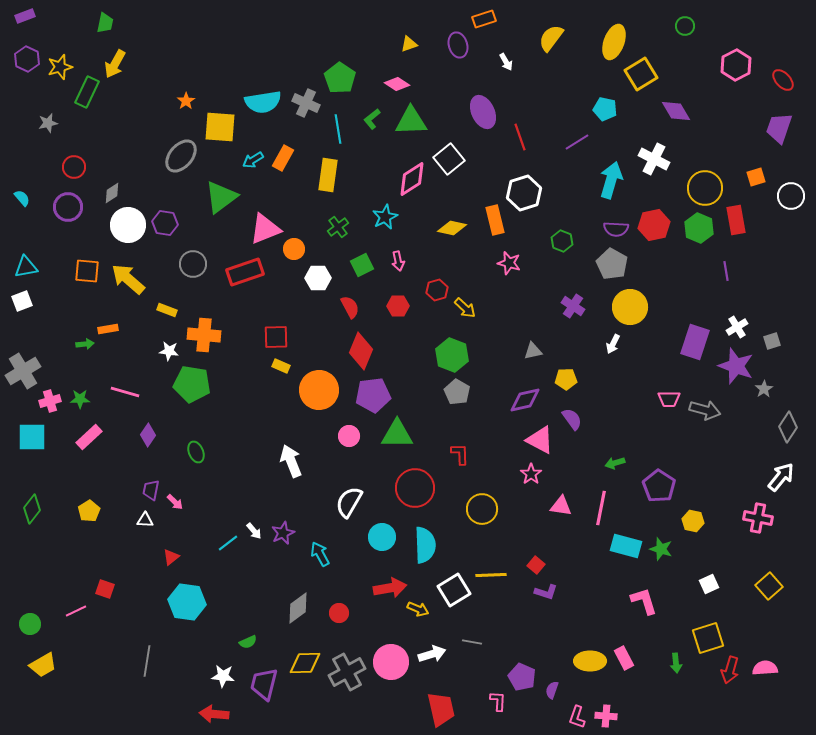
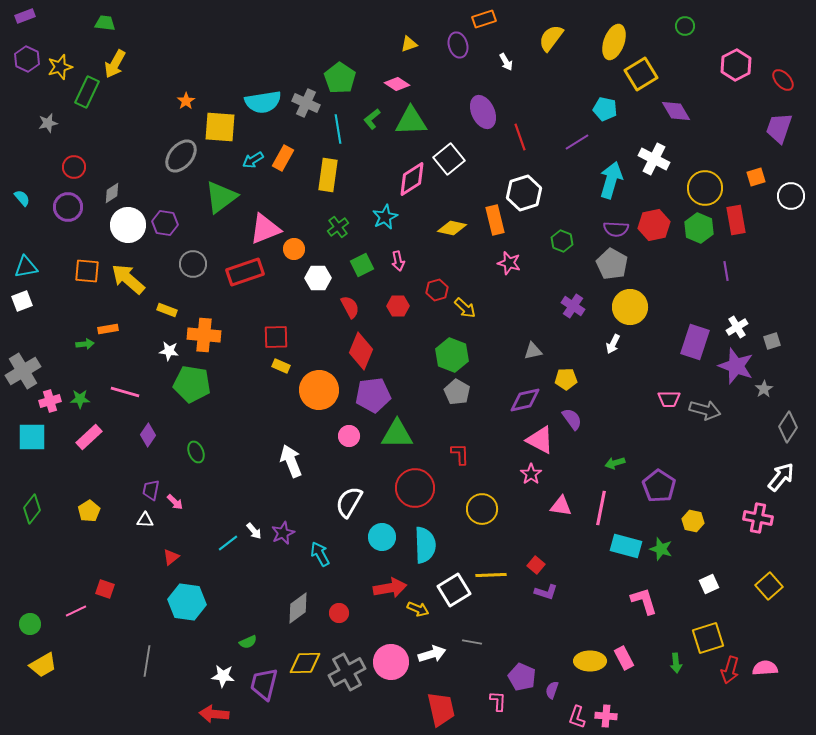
green trapezoid at (105, 23): rotated 95 degrees counterclockwise
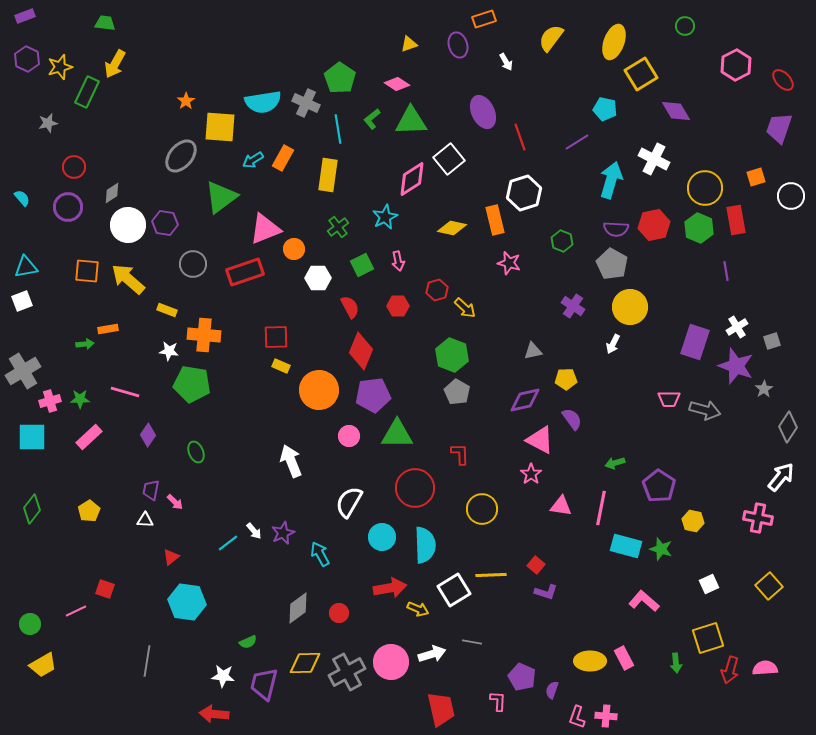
pink L-shape at (644, 601): rotated 32 degrees counterclockwise
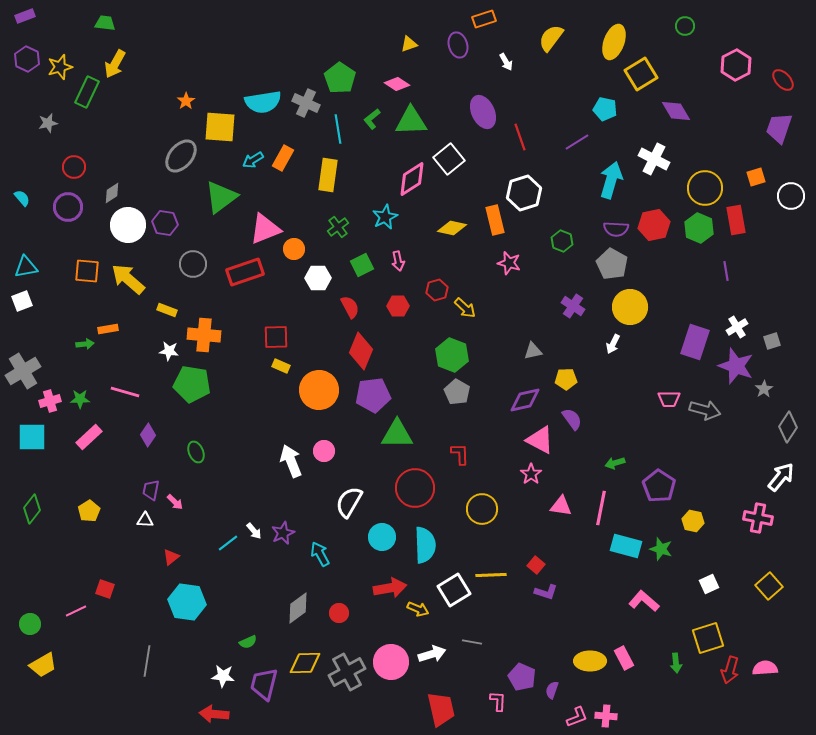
pink circle at (349, 436): moved 25 px left, 15 px down
pink L-shape at (577, 717): rotated 130 degrees counterclockwise
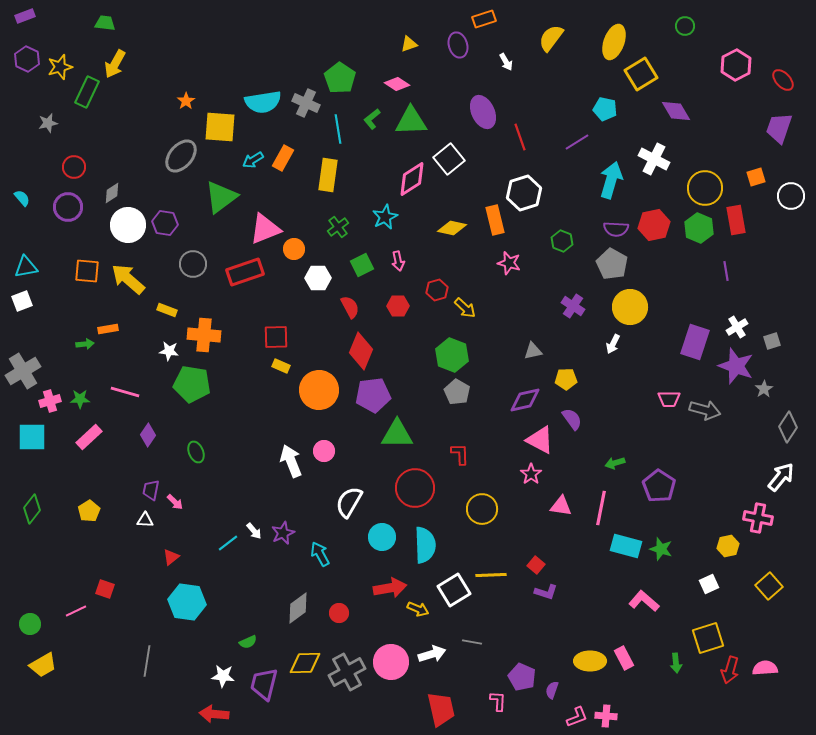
yellow hexagon at (693, 521): moved 35 px right, 25 px down; rotated 25 degrees counterclockwise
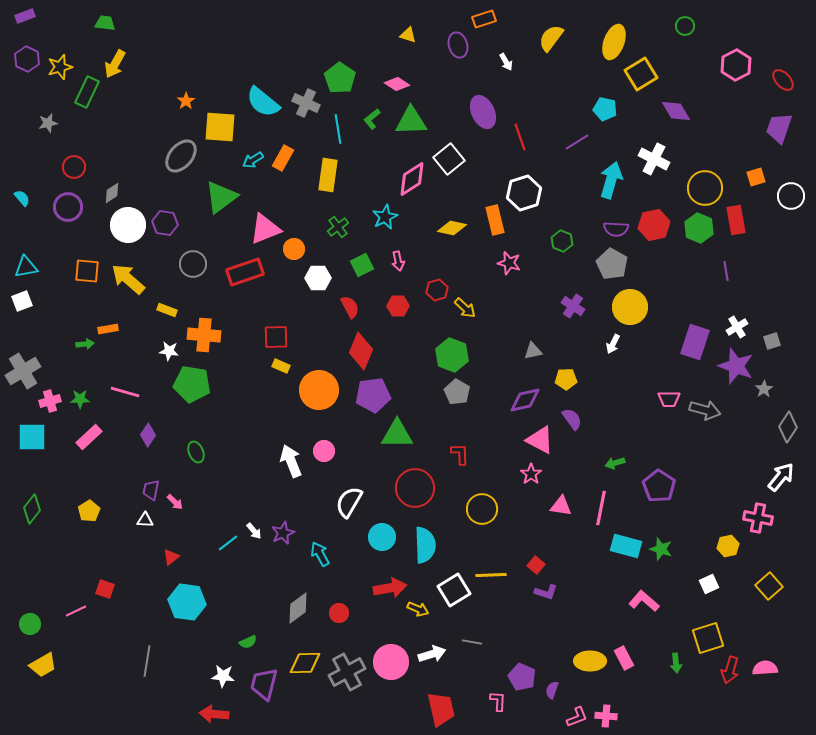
yellow triangle at (409, 44): moved 1 px left, 9 px up; rotated 36 degrees clockwise
cyan semicircle at (263, 102): rotated 48 degrees clockwise
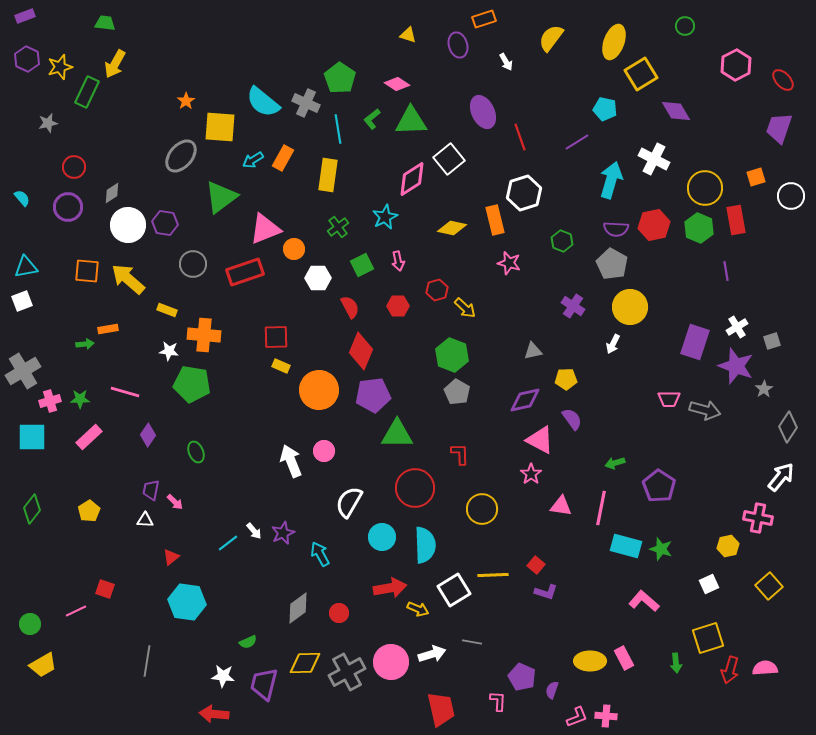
yellow line at (491, 575): moved 2 px right
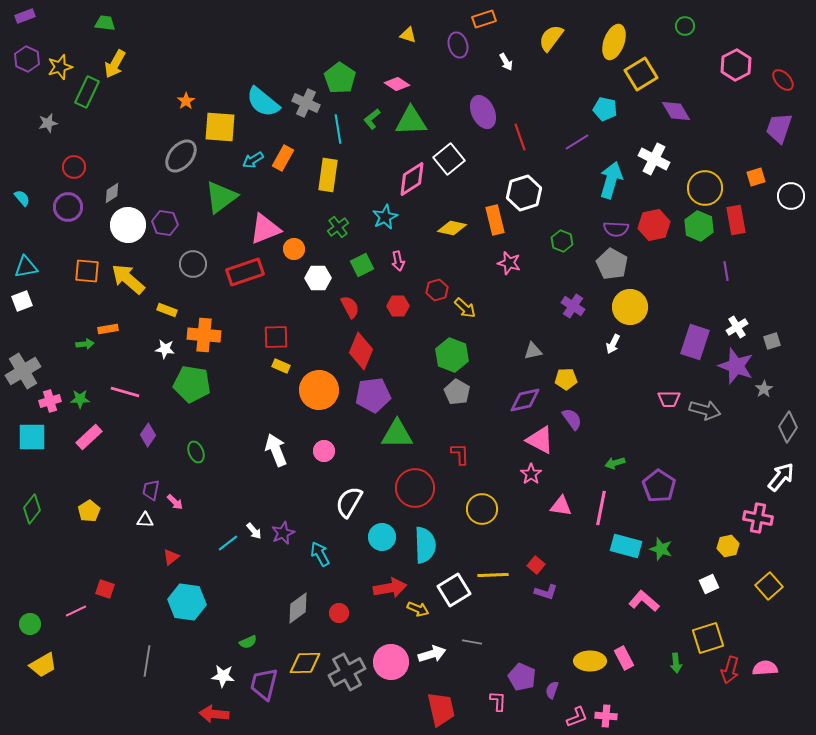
green hexagon at (699, 228): moved 2 px up
white star at (169, 351): moved 4 px left, 2 px up
white arrow at (291, 461): moved 15 px left, 11 px up
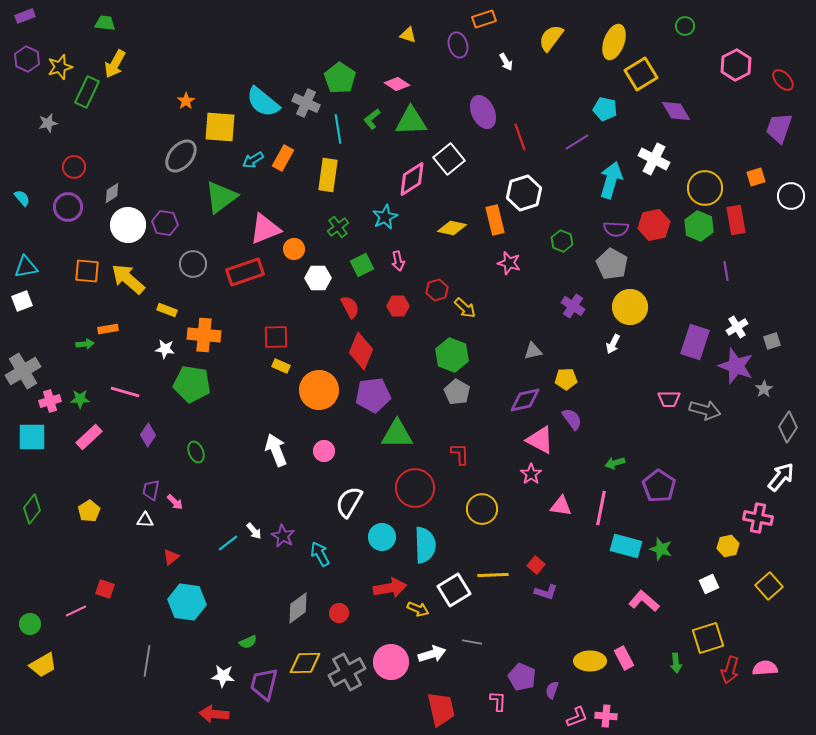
purple star at (283, 533): moved 3 px down; rotated 20 degrees counterclockwise
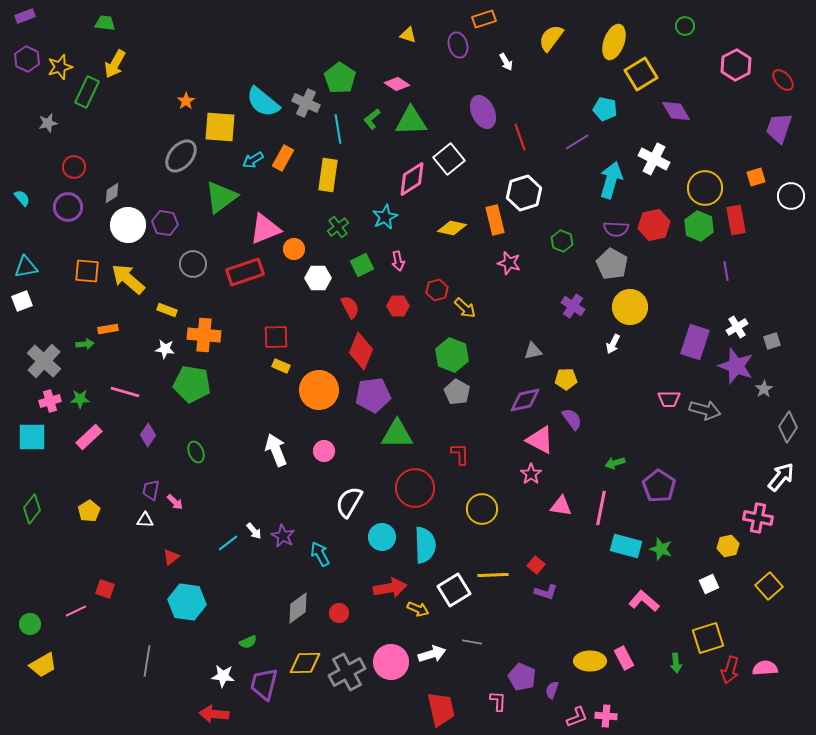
gray cross at (23, 371): moved 21 px right, 10 px up; rotated 16 degrees counterclockwise
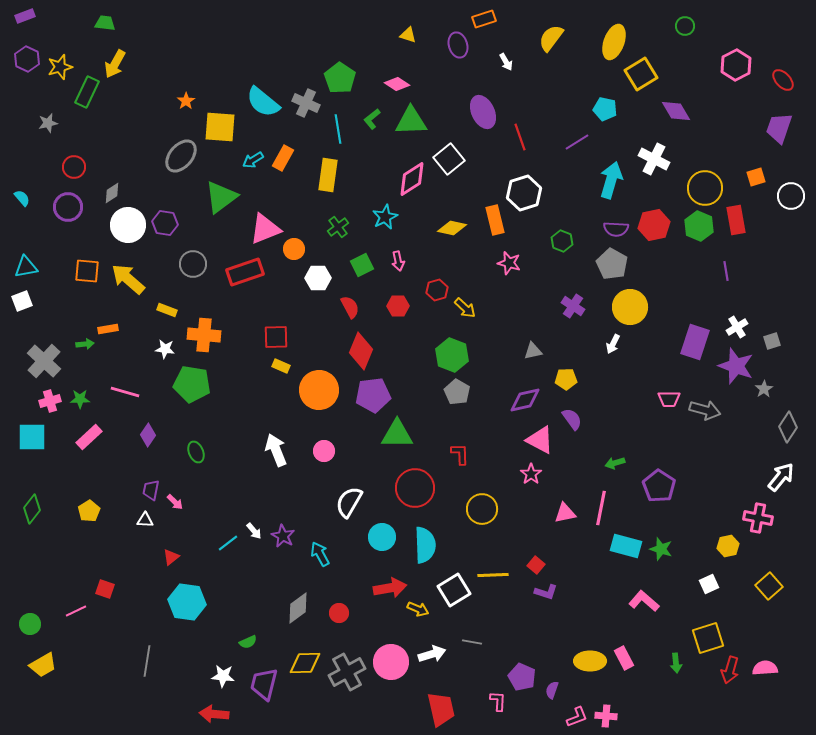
pink triangle at (561, 506): moved 4 px right, 7 px down; rotated 20 degrees counterclockwise
